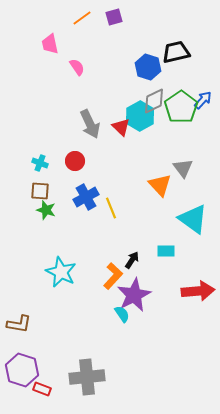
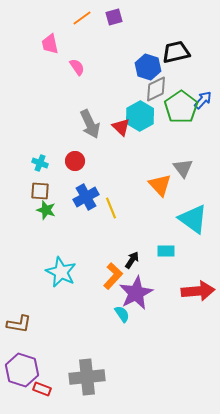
gray diamond: moved 2 px right, 12 px up
purple star: moved 2 px right, 2 px up
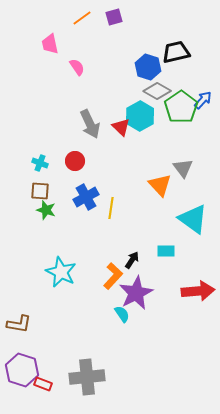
gray diamond: moved 1 px right, 2 px down; rotated 56 degrees clockwise
yellow line: rotated 30 degrees clockwise
red rectangle: moved 1 px right, 5 px up
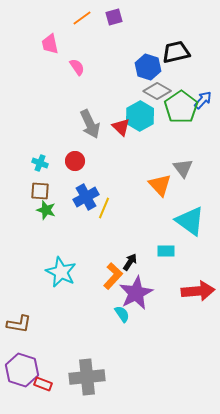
yellow line: moved 7 px left; rotated 15 degrees clockwise
cyan triangle: moved 3 px left, 2 px down
black arrow: moved 2 px left, 2 px down
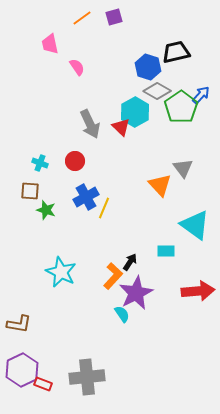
blue arrow: moved 2 px left, 5 px up
cyan hexagon: moved 5 px left, 4 px up
brown square: moved 10 px left
cyan triangle: moved 5 px right, 4 px down
purple hexagon: rotated 16 degrees clockwise
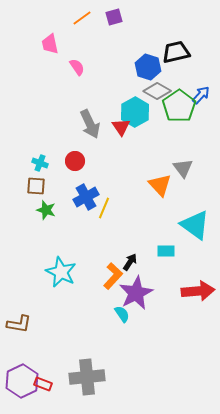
green pentagon: moved 2 px left, 1 px up
red triangle: rotated 12 degrees clockwise
brown square: moved 6 px right, 5 px up
purple hexagon: moved 11 px down
